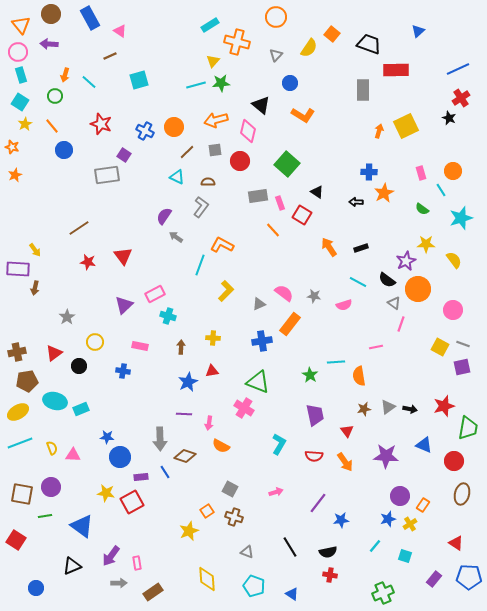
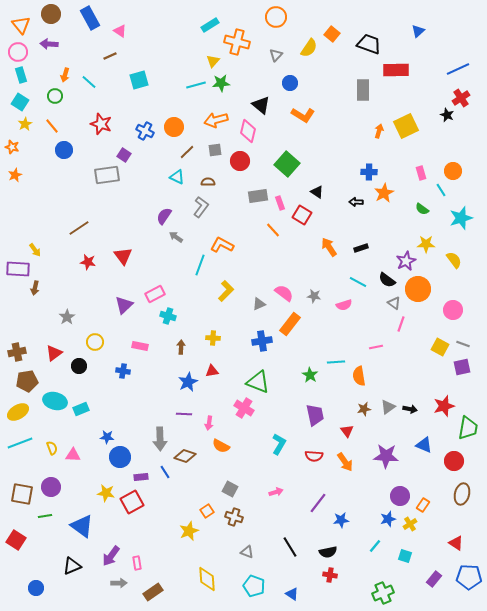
black star at (449, 118): moved 2 px left, 3 px up
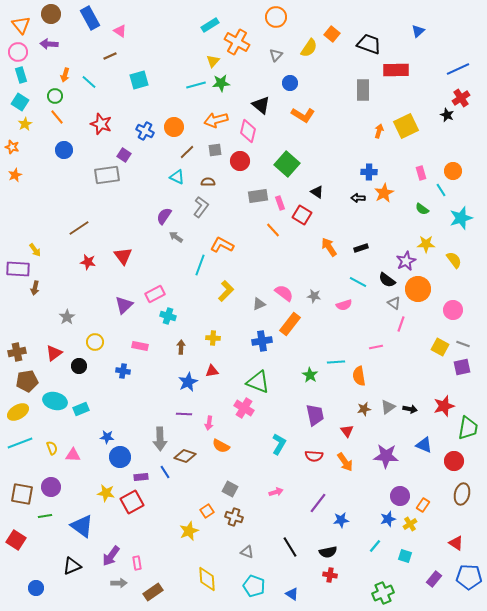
orange cross at (237, 42): rotated 15 degrees clockwise
orange line at (52, 126): moved 5 px right, 9 px up
black arrow at (356, 202): moved 2 px right, 4 px up
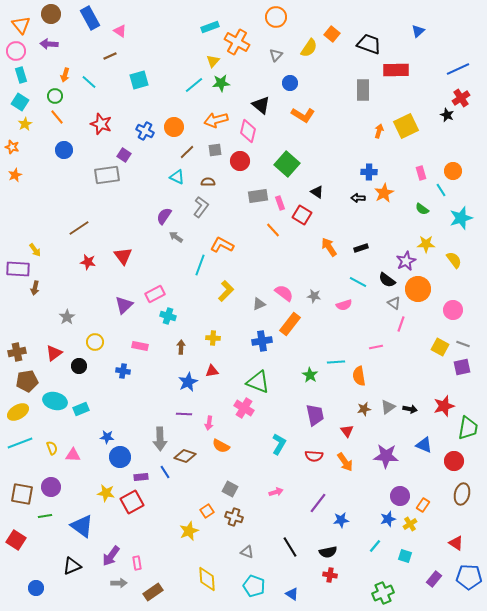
cyan rectangle at (210, 25): moved 2 px down; rotated 12 degrees clockwise
pink circle at (18, 52): moved 2 px left, 1 px up
cyan line at (196, 85): moved 2 px left; rotated 24 degrees counterclockwise
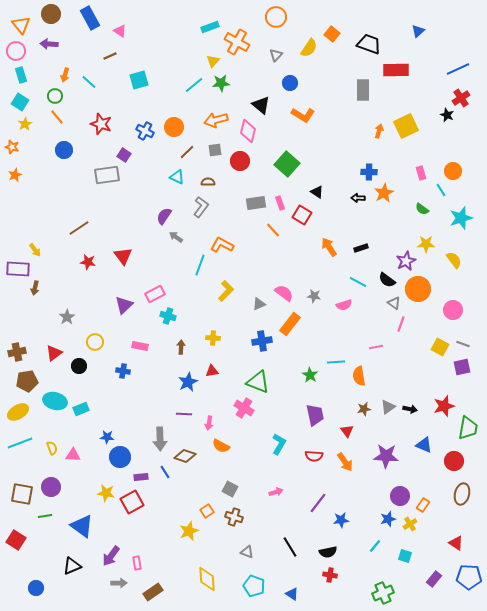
gray rectangle at (258, 196): moved 2 px left, 7 px down
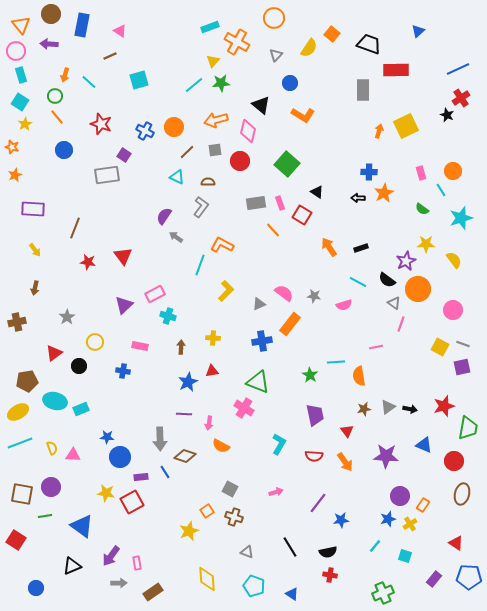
orange circle at (276, 17): moved 2 px left, 1 px down
blue rectangle at (90, 18): moved 8 px left, 7 px down; rotated 40 degrees clockwise
brown line at (79, 228): moved 4 px left; rotated 35 degrees counterclockwise
purple rectangle at (18, 269): moved 15 px right, 60 px up
brown cross at (17, 352): moved 30 px up
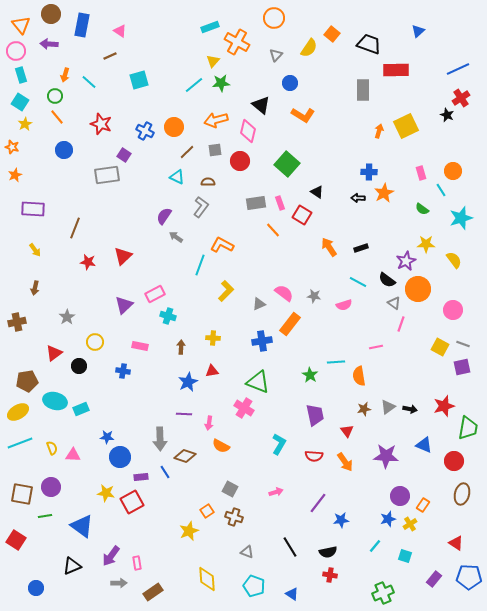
red triangle at (123, 256): rotated 24 degrees clockwise
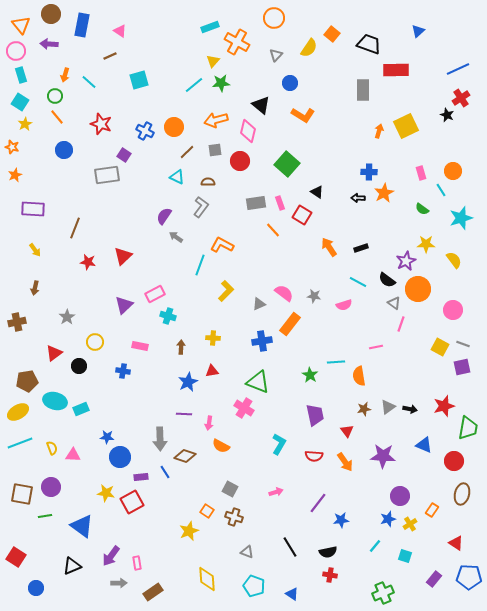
purple star at (386, 456): moved 3 px left
orange rectangle at (423, 505): moved 9 px right, 5 px down
orange square at (207, 511): rotated 24 degrees counterclockwise
red square at (16, 540): moved 17 px down
